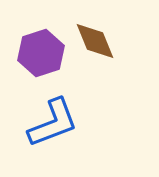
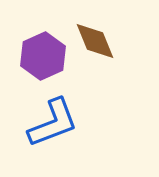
purple hexagon: moved 2 px right, 3 px down; rotated 6 degrees counterclockwise
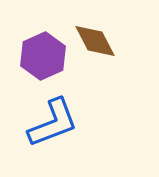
brown diamond: rotated 6 degrees counterclockwise
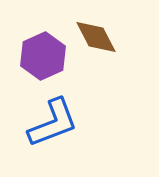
brown diamond: moved 1 px right, 4 px up
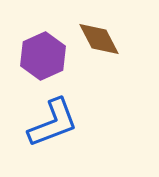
brown diamond: moved 3 px right, 2 px down
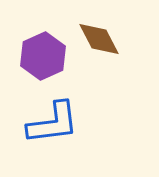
blue L-shape: rotated 14 degrees clockwise
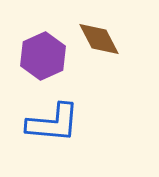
blue L-shape: rotated 12 degrees clockwise
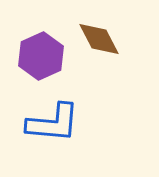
purple hexagon: moved 2 px left
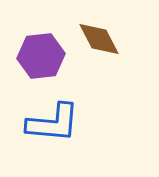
purple hexagon: rotated 18 degrees clockwise
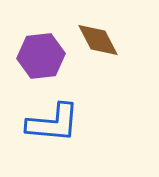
brown diamond: moved 1 px left, 1 px down
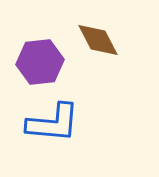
purple hexagon: moved 1 px left, 6 px down
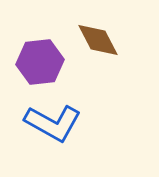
blue L-shape: rotated 24 degrees clockwise
